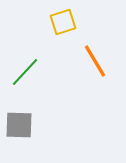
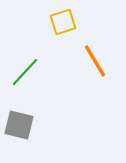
gray square: rotated 12 degrees clockwise
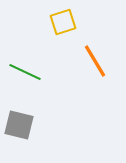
green line: rotated 72 degrees clockwise
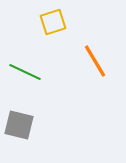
yellow square: moved 10 px left
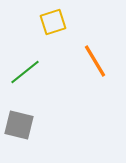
green line: rotated 64 degrees counterclockwise
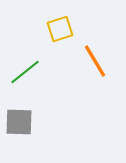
yellow square: moved 7 px right, 7 px down
gray square: moved 3 px up; rotated 12 degrees counterclockwise
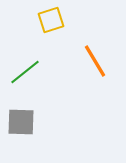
yellow square: moved 9 px left, 9 px up
gray square: moved 2 px right
